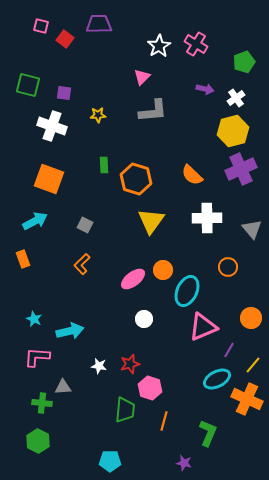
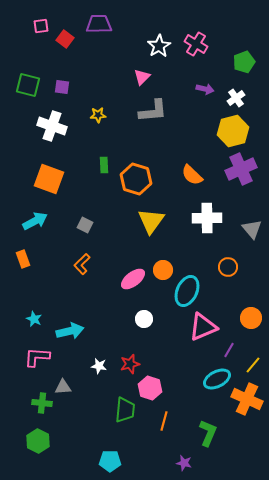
pink square at (41, 26): rotated 21 degrees counterclockwise
purple square at (64, 93): moved 2 px left, 6 px up
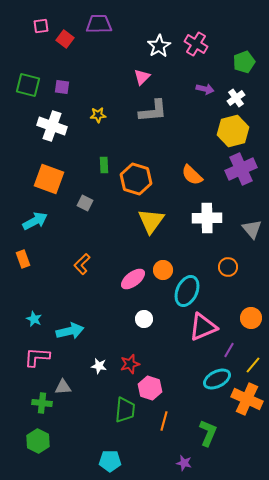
gray square at (85, 225): moved 22 px up
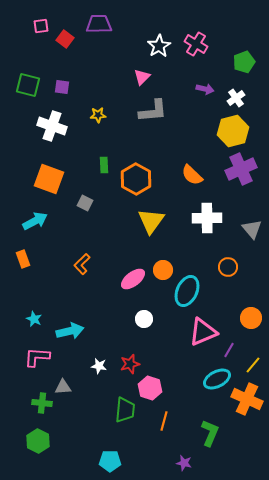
orange hexagon at (136, 179): rotated 12 degrees clockwise
pink triangle at (203, 327): moved 5 px down
green L-shape at (208, 433): moved 2 px right
